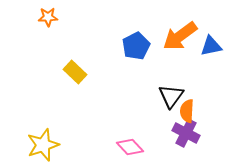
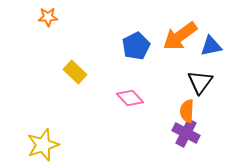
black triangle: moved 29 px right, 14 px up
pink diamond: moved 49 px up
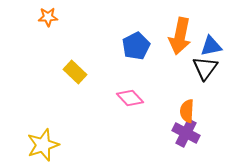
orange arrow: rotated 42 degrees counterclockwise
black triangle: moved 5 px right, 14 px up
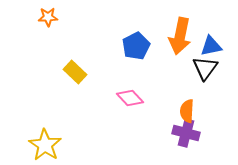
purple cross: rotated 12 degrees counterclockwise
yellow star: moved 2 px right; rotated 20 degrees counterclockwise
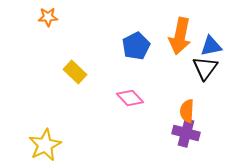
yellow star: rotated 12 degrees clockwise
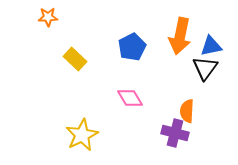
blue pentagon: moved 4 px left, 1 px down
yellow rectangle: moved 13 px up
pink diamond: rotated 12 degrees clockwise
purple cross: moved 11 px left
yellow star: moved 37 px right, 10 px up
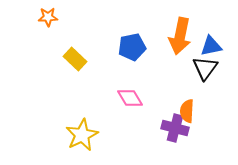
blue pentagon: rotated 16 degrees clockwise
purple cross: moved 5 px up
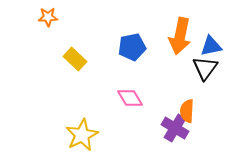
purple cross: rotated 16 degrees clockwise
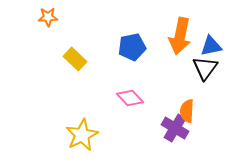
pink diamond: rotated 12 degrees counterclockwise
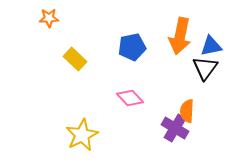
orange star: moved 1 px right, 1 px down
